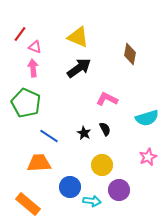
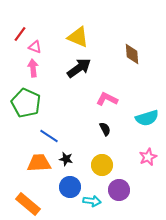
brown diamond: moved 2 px right; rotated 15 degrees counterclockwise
black star: moved 18 px left, 26 px down; rotated 16 degrees counterclockwise
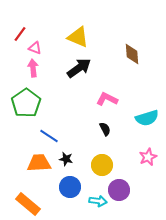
pink triangle: moved 1 px down
green pentagon: rotated 12 degrees clockwise
cyan arrow: moved 6 px right
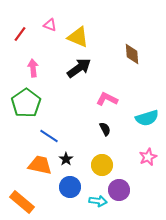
pink triangle: moved 15 px right, 23 px up
black star: rotated 24 degrees clockwise
orange trapezoid: moved 1 px right, 2 px down; rotated 15 degrees clockwise
orange rectangle: moved 6 px left, 2 px up
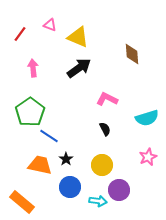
green pentagon: moved 4 px right, 9 px down
